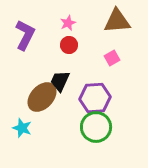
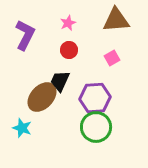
brown triangle: moved 1 px left, 1 px up
red circle: moved 5 px down
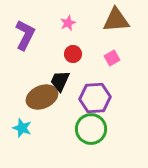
red circle: moved 4 px right, 4 px down
brown ellipse: rotated 24 degrees clockwise
green circle: moved 5 px left, 2 px down
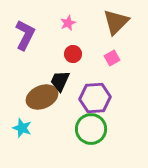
brown triangle: moved 2 px down; rotated 40 degrees counterclockwise
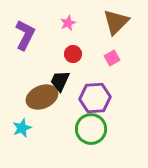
cyan star: rotated 30 degrees clockwise
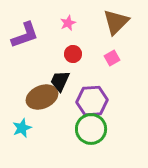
purple L-shape: rotated 44 degrees clockwise
purple hexagon: moved 3 px left, 3 px down
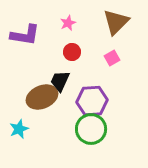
purple L-shape: rotated 28 degrees clockwise
red circle: moved 1 px left, 2 px up
cyan star: moved 3 px left, 1 px down
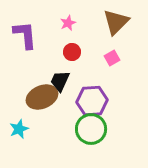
purple L-shape: rotated 104 degrees counterclockwise
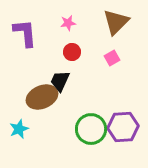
pink star: rotated 14 degrees clockwise
purple L-shape: moved 2 px up
purple hexagon: moved 31 px right, 26 px down
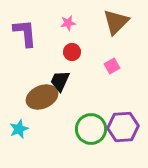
pink square: moved 8 px down
